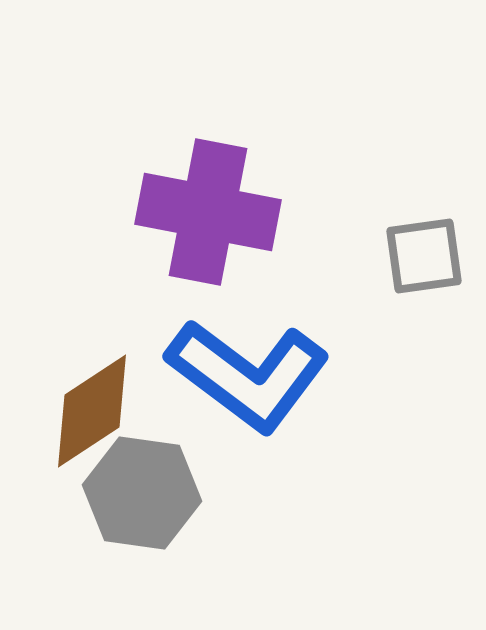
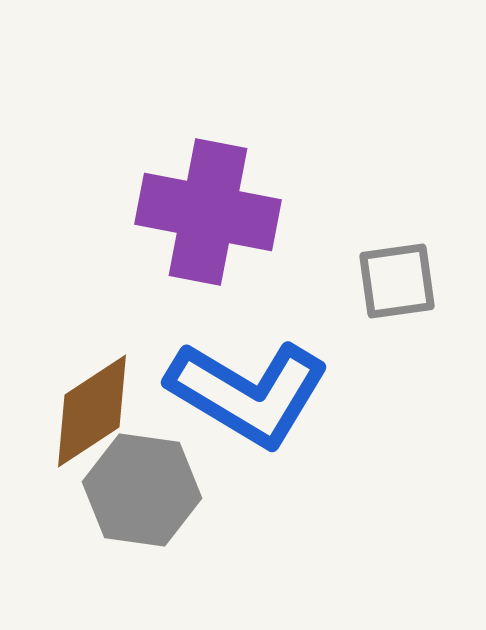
gray square: moved 27 px left, 25 px down
blue L-shape: moved 18 px down; rotated 6 degrees counterclockwise
gray hexagon: moved 3 px up
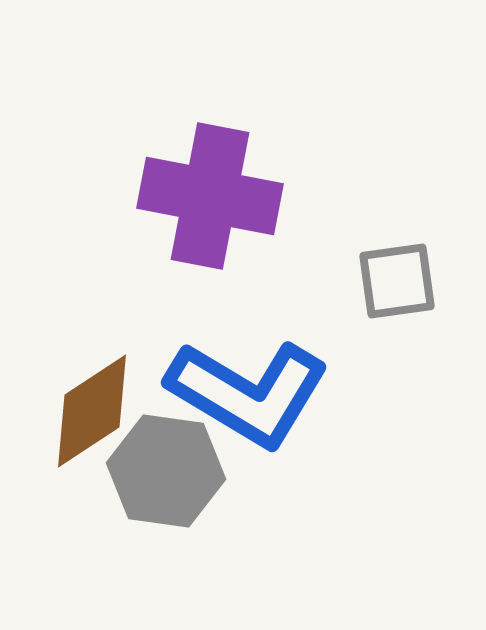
purple cross: moved 2 px right, 16 px up
gray hexagon: moved 24 px right, 19 px up
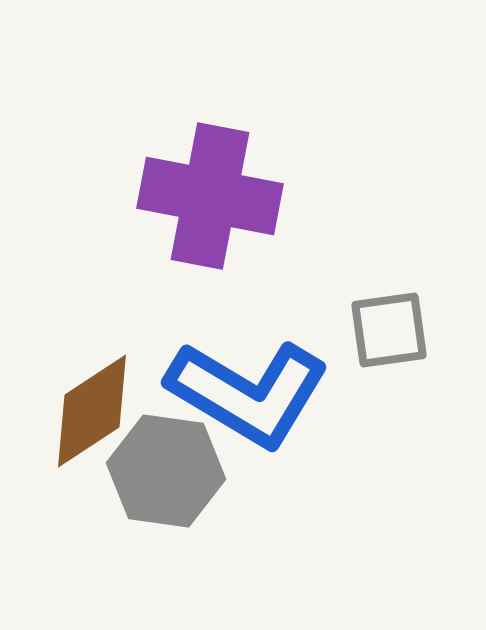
gray square: moved 8 px left, 49 px down
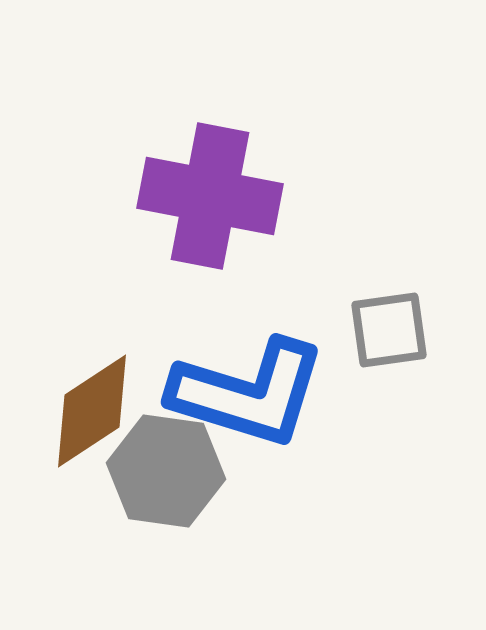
blue L-shape: rotated 14 degrees counterclockwise
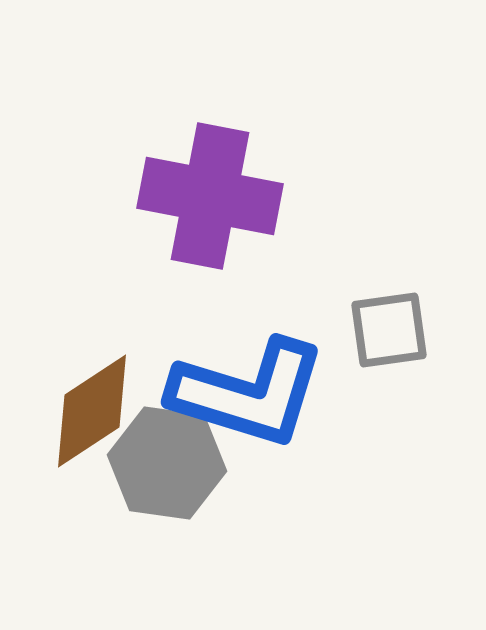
gray hexagon: moved 1 px right, 8 px up
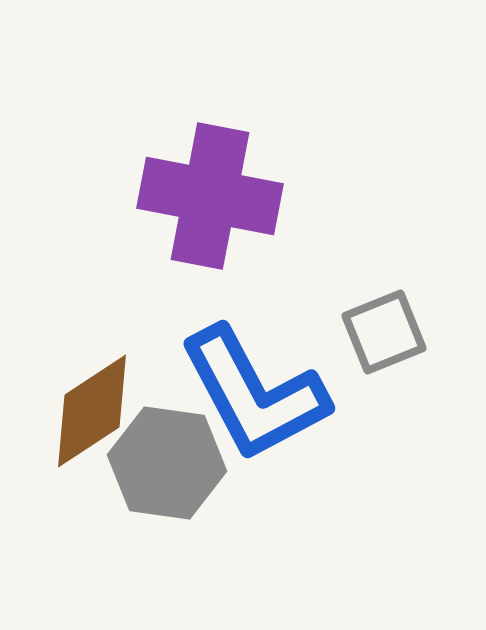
gray square: moved 5 px left, 2 px down; rotated 14 degrees counterclockwise
blue L-shape: moved 6 px right, 1 px down; rotated 45 degrees clockwise
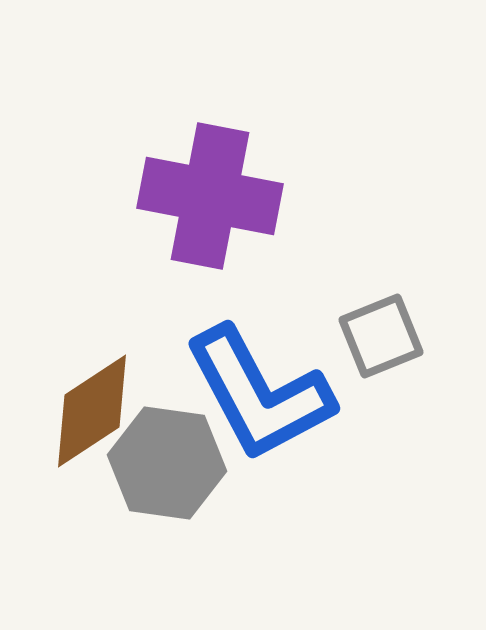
gray square: moved 3 px left, 4 px down
blue L-shape: moved 5 px right
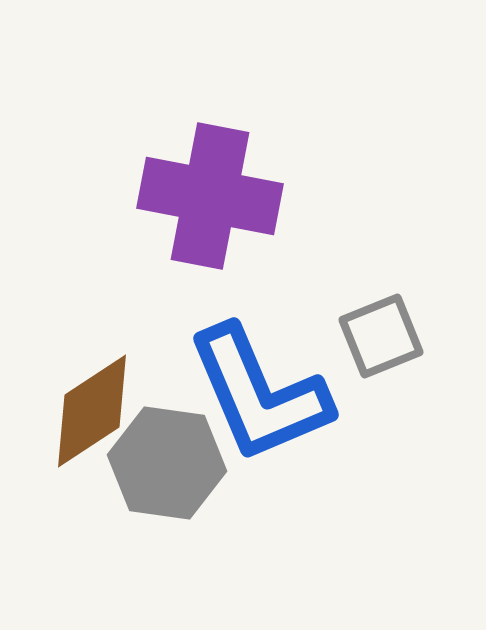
blue L-shape: rotated 5 degrees clockwise
